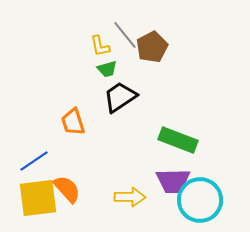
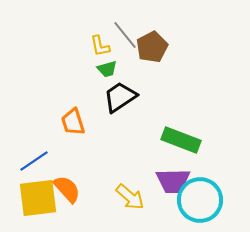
green rectangle: moved 3 px right
yellow arrow: rotated 40 degrees clockwise
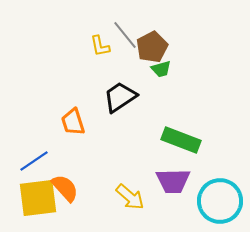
green trapezoid: moved 54 px right
orange semicircle: moved 2 px left, 1 px up
cyan circle: moved 20 px right, 1 px down
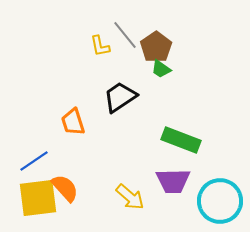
brown pentagon: moved 4 px right; rotated 8 degrees counterclockwise
green trapezoid: rotated 50 degrees clockwise
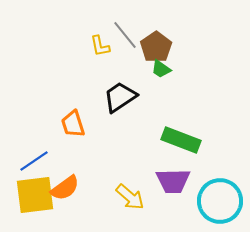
orange trapezoid: moved 2 px down
orange semicircle: rotated 96 degrees clockwise
yellow square: moved 3 px left, 3 px up
